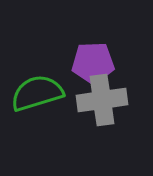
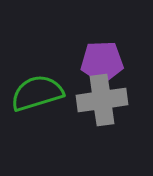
purple pentagon: moved 9 px right, 1 px up
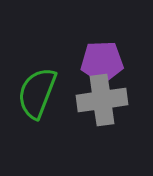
green semicircle: rotated 52 degrees counterclockwise
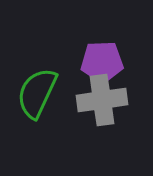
green semicircle: rotated 4 degrees clockwise
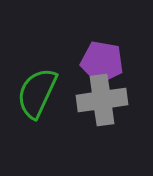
purple pentagon: rotated 12 degrees clockwise
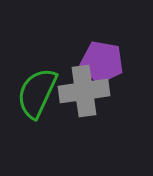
gray cross: moved 18 px left, 9 px up
